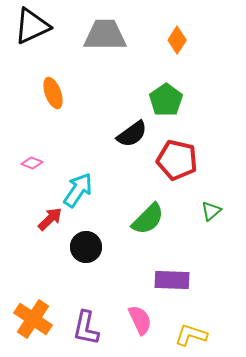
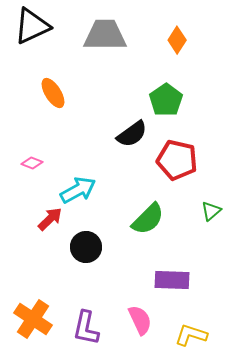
orange ellipse: rotated 12 degrees counterclockwise
cyan arrow: rotated 27 degrees clockwise
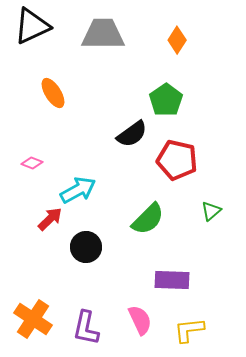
gray trapezoid: moved 2 px left, 1 px up
yellow L-shape: moved 2 px left, 5 px up; rotated 24 degrees counterclockwise
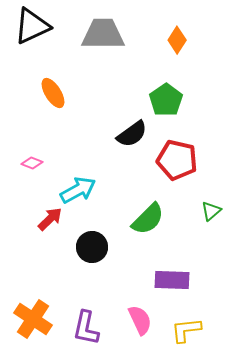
black circle: moved 6 px right
yellow L-shape: moved 3 px left
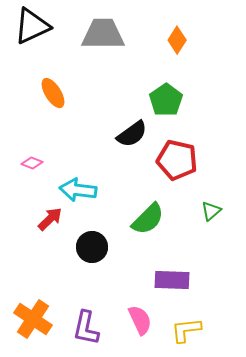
cyan arrow: rotated 144 degrees counterclockwise
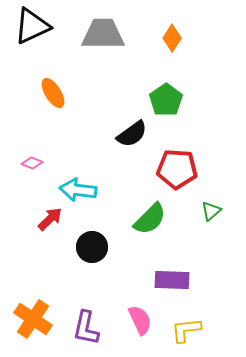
orange diamond: moved 5 px left, 2 px up
red pentagon: moved 9 px down; rotated 9 degrees counterclockwise
green semicircle: moved 2 px right
